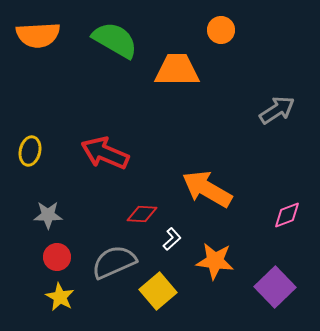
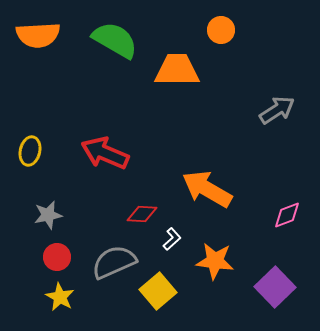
gray star: rotated 12 degrees counterclockwise
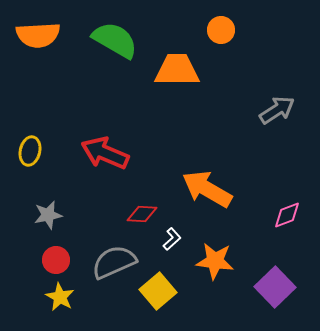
red circle: moved 1 px left, 3 px down
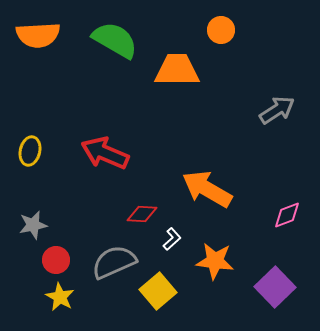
gray star: moved 15 px left, 10 px down
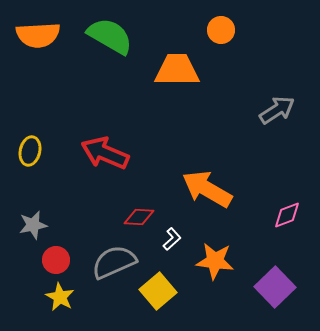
green semicircle: moved 5 px left, 4 px up
red diamond: moved 3 px left, 3 px down
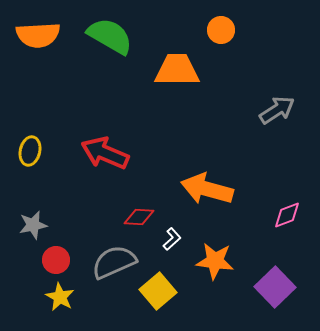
orange arrow: rotated 15 degrees counterclockwise
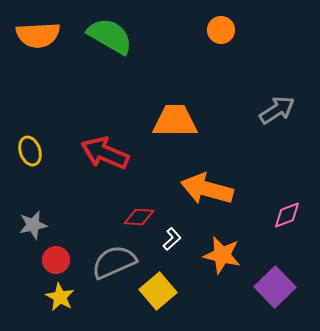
orange trapezoid: moved 2 px left, 51 px down
yellow ellipse: rotated 32 degrees counterclockwise
orange star: moved 7 px right, 6 px up; rotated 6 degrees clockwise
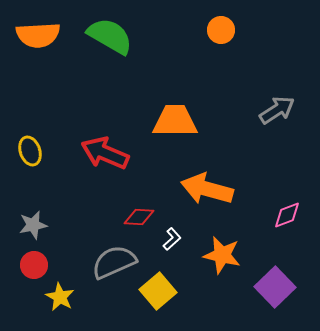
red circle: moved 22 px left, 5 px down
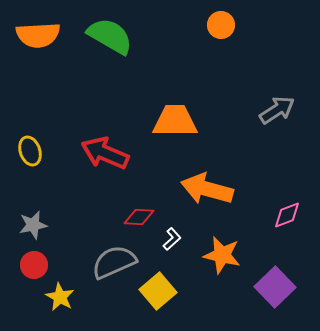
orange circle: moved 5 px up
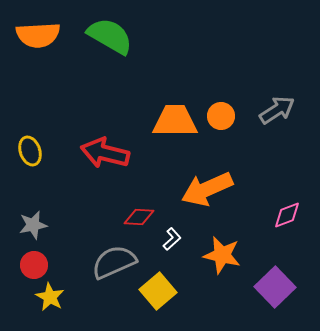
orange circle: moved 91 px down
red arrow: rotated 9 degrees counterclockwise
orange arrow: rotated 39 degrees counterclockwise
yellow star: moved 10 px left
